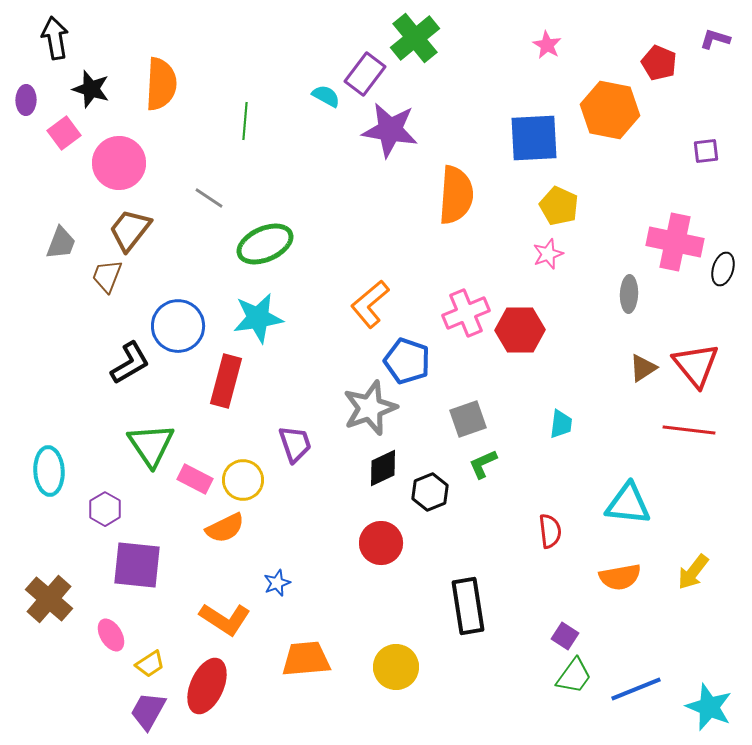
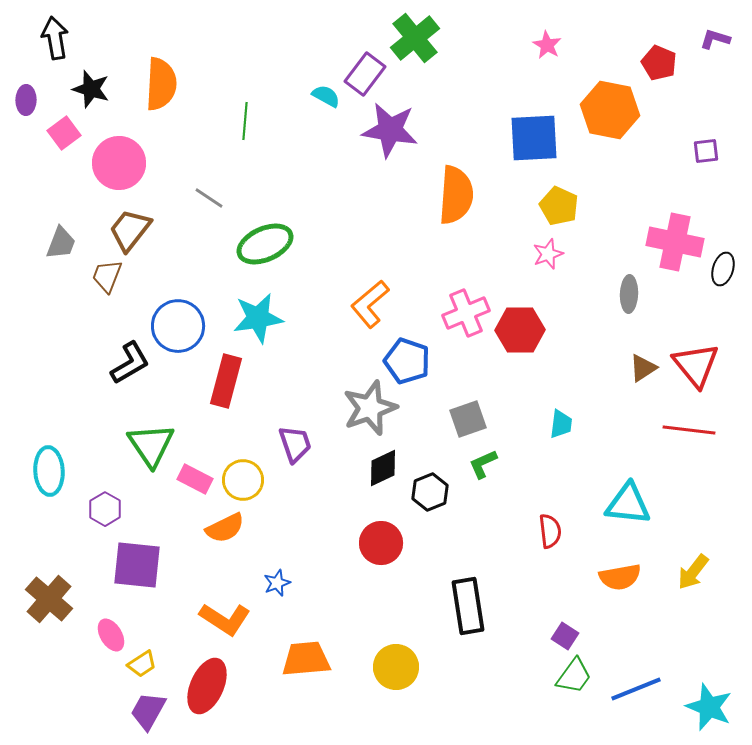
yellow trapezoid at (150, 664): moved 8 px left
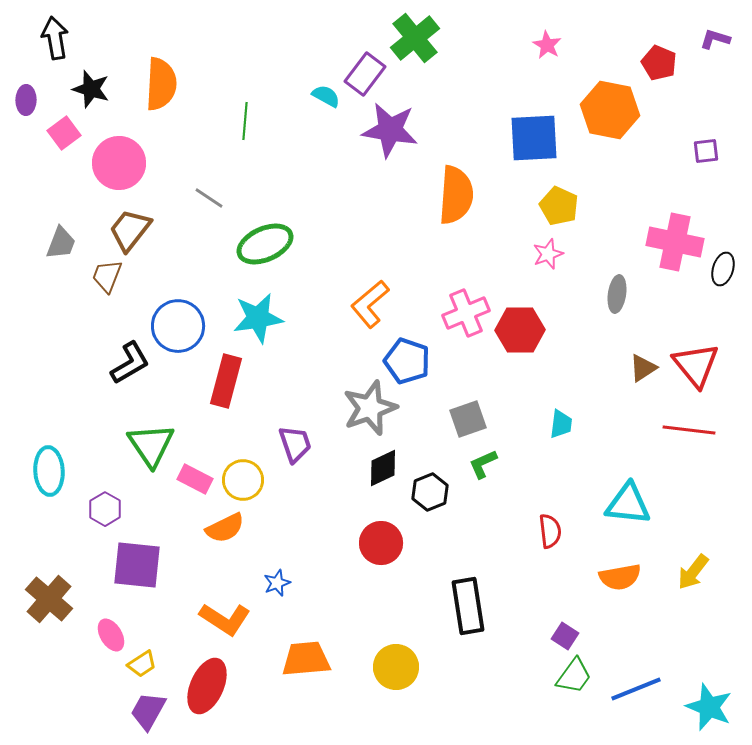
gray ellipse at (629, 294): moved 12 px left; rotated 6 degrees clockwise
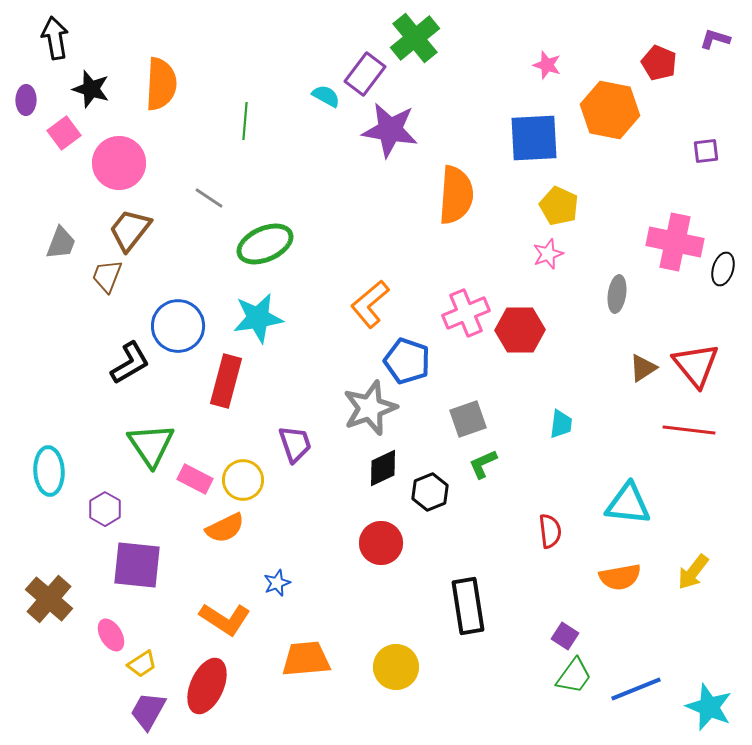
pink star at (547, 45): moved 20 px down; rotated 12 degrees counterclockwise
